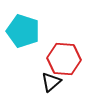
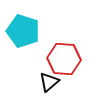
black triangle: moved 2 px left
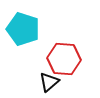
cyan pentagon: moved 2 px up
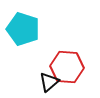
red hexagon: moved 3 px right, 8 px down
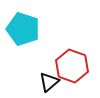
red hexagon: moved 5 px right, 1 px up; rotated 16 degrees clockwise
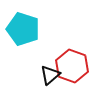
black triangle: moved 1 px right, 7 px up
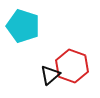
cyan pentagon: moved 3 px up
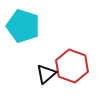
black triangle: moved 4 px left, 1 px up
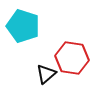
red hexagon: moved 8 px up; rotated 12 degrees counterclockwise
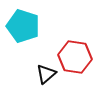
red hexagon: moved 3 px right, 1 px up
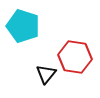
black triangle: rotated 10 degrees counterclockwise
